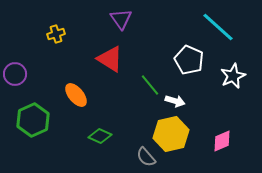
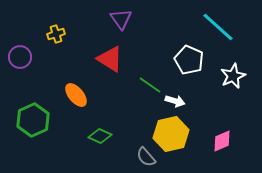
purple circle: moved 5 px right, 17 px up
green line: rotated 15 degrees counterclockwise
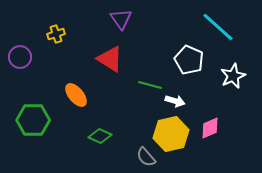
green line: rotated 20 degrees counterclockwise
green hexagon: rotated 24 degrees clockwise
pink diamond: moved 12 px left, 13 px up
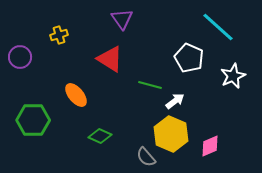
purple triangle: moved 1 px right
yellow cross: moved 3 px right, 1 px down
white pentagon: moved 2 px up
white arrow: rotated 54 degrees counterclockwise
pink diamond: moved 18 px down
yellow hexagon: rotated 24 degrees counterclockwise
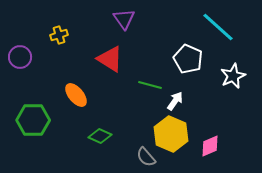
purple triangle: moved 2 px right
white pentagon: moved 1 px left, 1 px down
white arrow: rotated 18 degrees counterclockwise
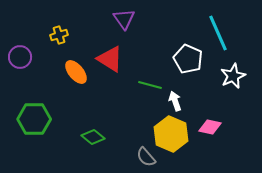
cyan line: moved 6 px down; rotated 24 degrees clockwise
orange ellipse: moved 23 px up
white arrow: rotated 54 degrees counterclockwise
green hexagon: moved 1 px right, 1 px up
green diamond: moved 7 px left, 1 px down; rotated 15 degrees clockwise
pink diamond: moved 19 px up; rotated 35 degrees clockwise
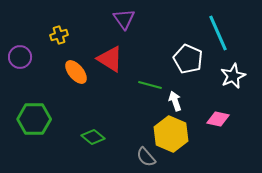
pink diamond: moved 8 px right, 8 px up
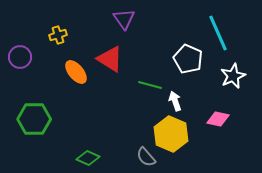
yellow cross: moved 1 px left
green diamond: moved 5 px left, 21 px down; rotated 15 degrees counterclockwise
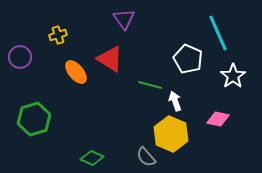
white star: rotated 10 degrees counterclockwise
green hexagon: rotated 16 degrees counterclockwise
green diamond: moved 4 px right
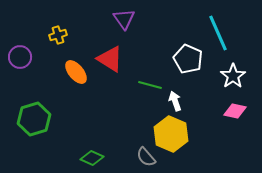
pink diamond: moved 17 px right, 8 px up
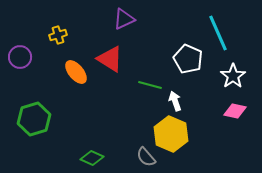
purple triangle: rotated 40 degrees clockwise
